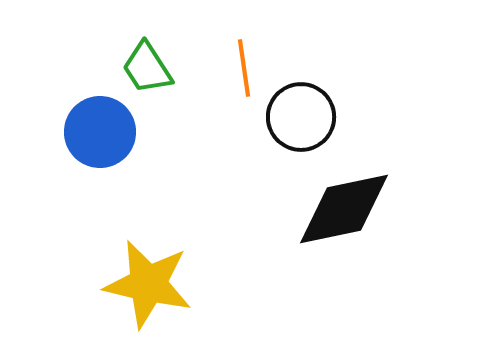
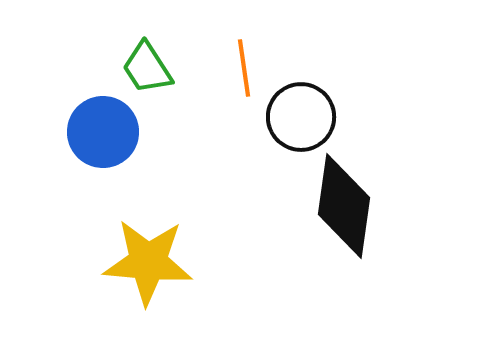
blue circle: moved 3 px right
black diamond: moved 3 px up; rotated 70 degrees counterclockwise
yellow star: moved 22 px up; rotated 8 degrees counterclockwise
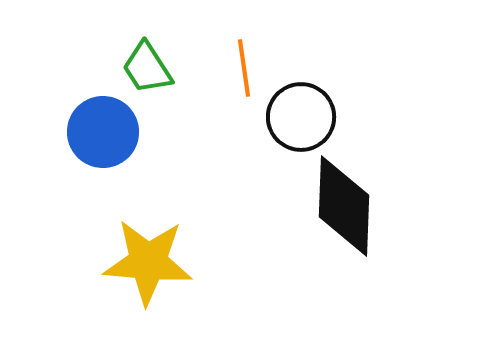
black diamond: rotated 6 degrees counterclockwise
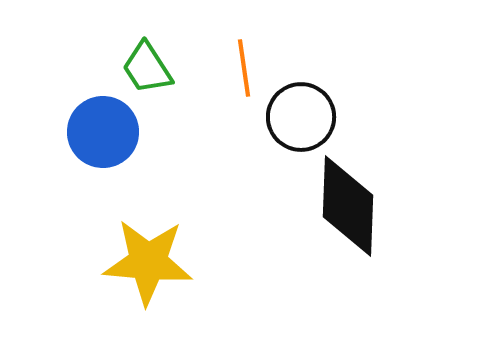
black diamond: moved 4 px right
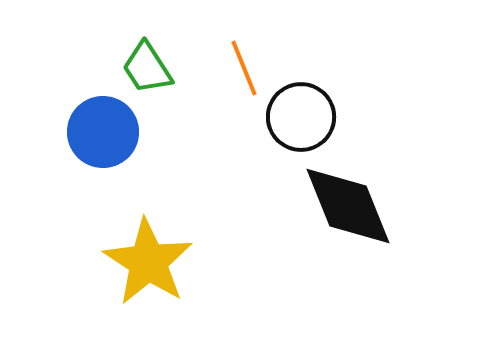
orange line: rotated 14 degrees counterclockwise
black diamond: rotated 24 degrees counterclockwise
yellow star: rotated 28 degrees clockwise
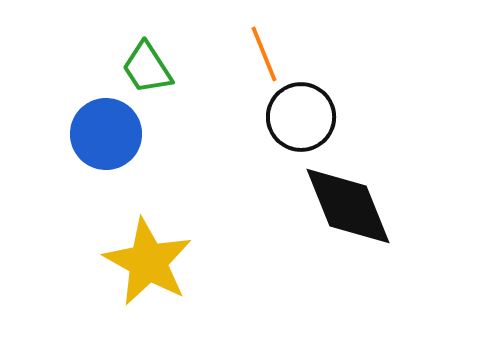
orange line: moved 20 px right, 14 px up
blue circle: moved 3 px right, 2 px down
yellow star: rotated 4 degrees counterclockwise
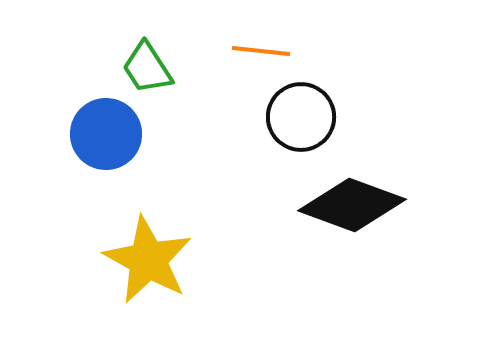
orange line: moved 3 px left, 3 px up; rotated 62 degrees counterclockwise
black diamond: moved 4 px right, 1 px up; rotated 48 degrees counterclockwise
yellow star: moved 2 px up
